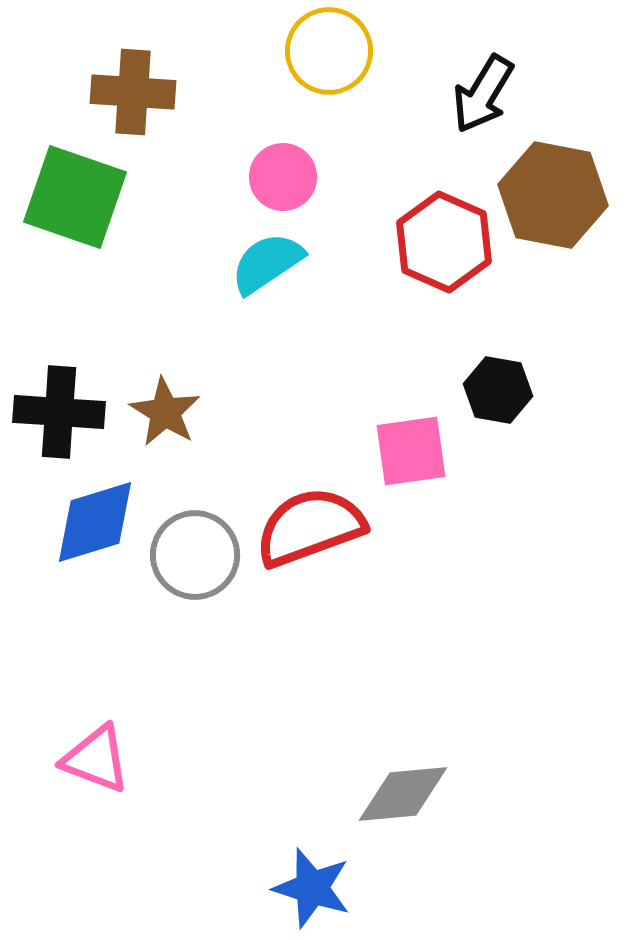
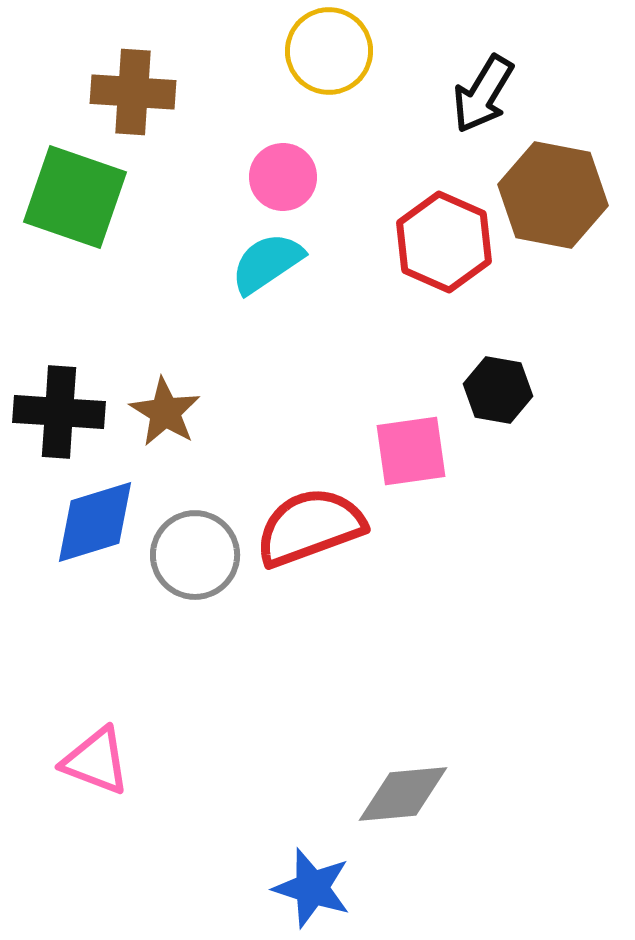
pink triangle: moved 2 px down
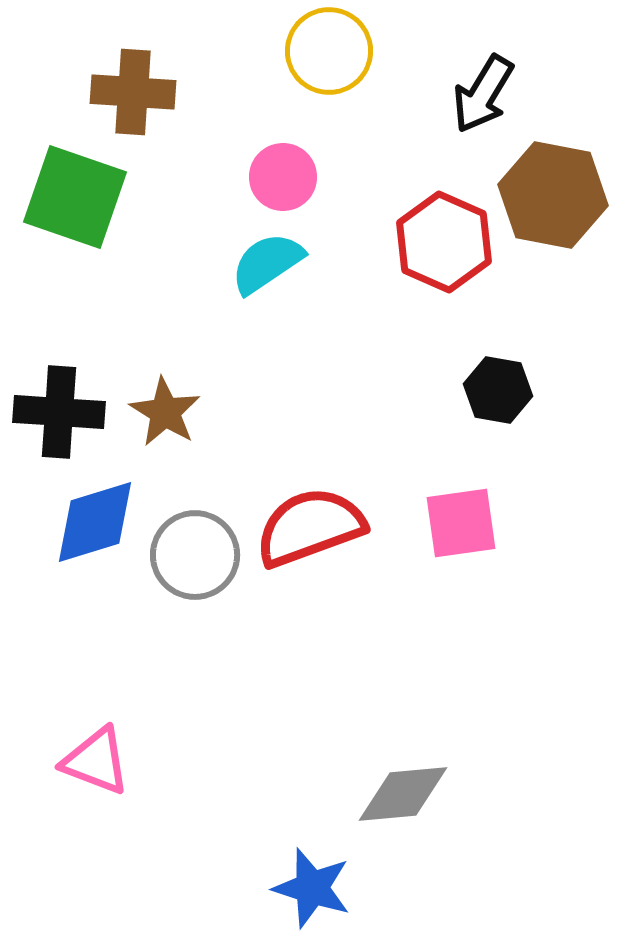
pink square: moved 50 px right, 72 px down
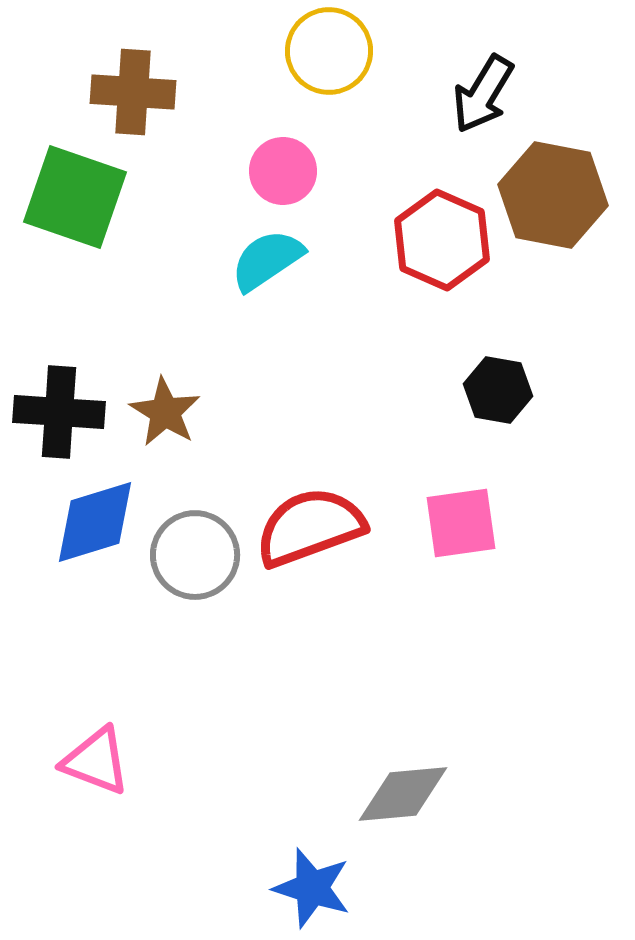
pink circle: moved 6 px up
red hexagon: moved 2 px left, 2 px up
cyan semicircle: moved 3 px up
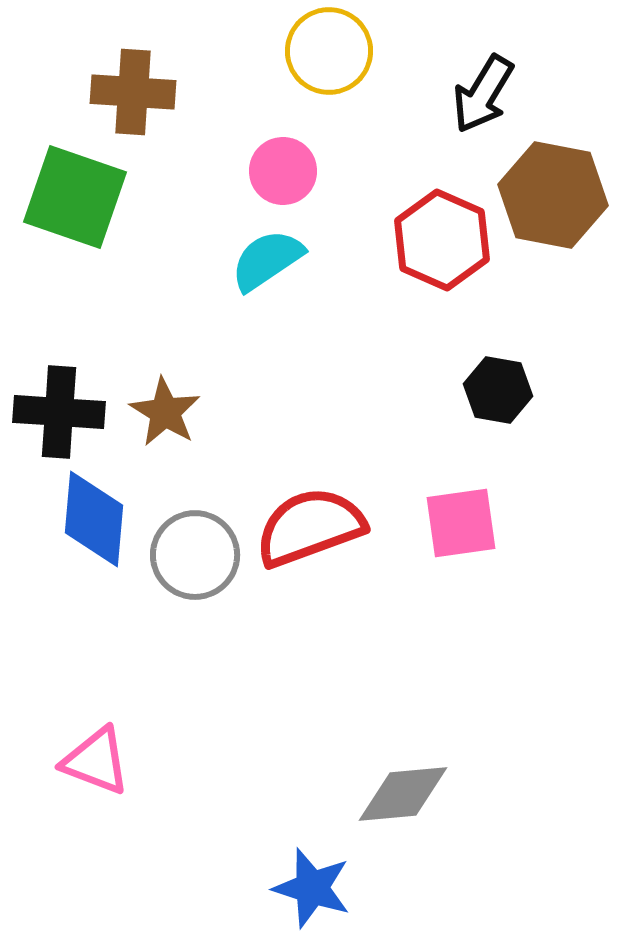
blue diamond: moved 1 px left, 3 px up; rotated 68 degrees counterclockwise
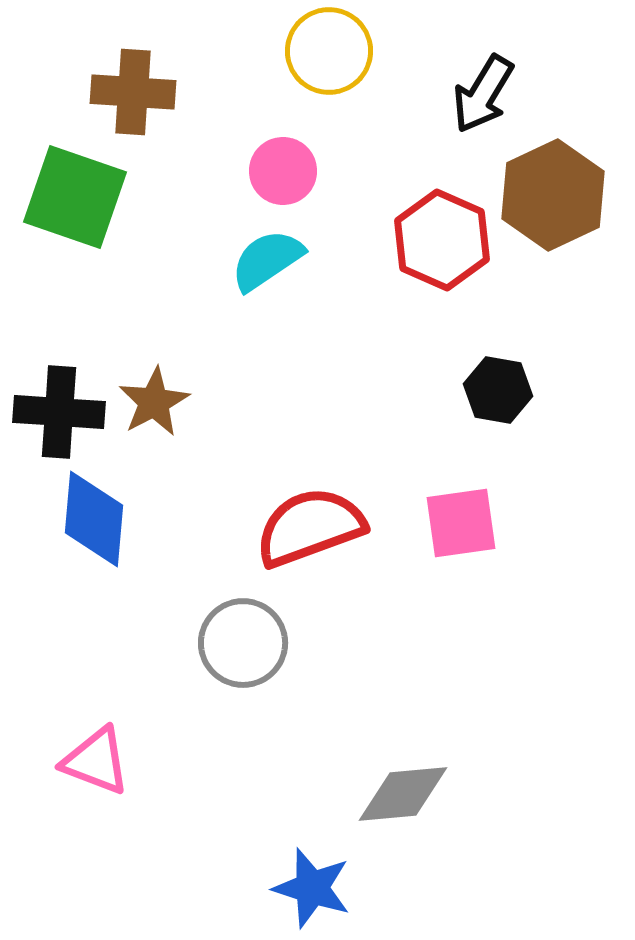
brown hexagon: rotated 24 degrees clockwise
brown star: moved 11 px left, 10 px up; rotated 12 degrees clockwise
gray circle: moved 48 px right, 88 px down
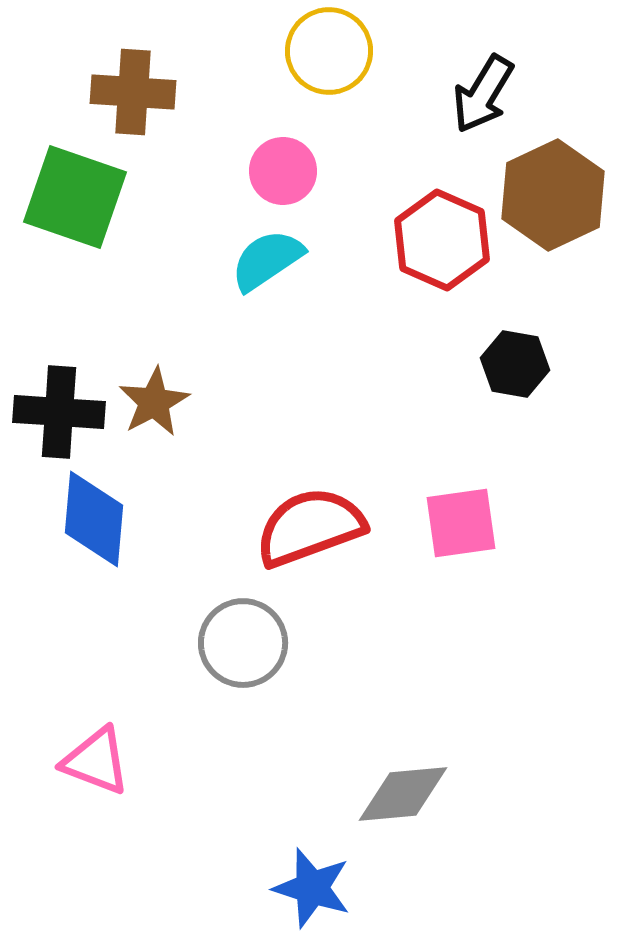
black hexagon: moved 17 px right, 26 px up
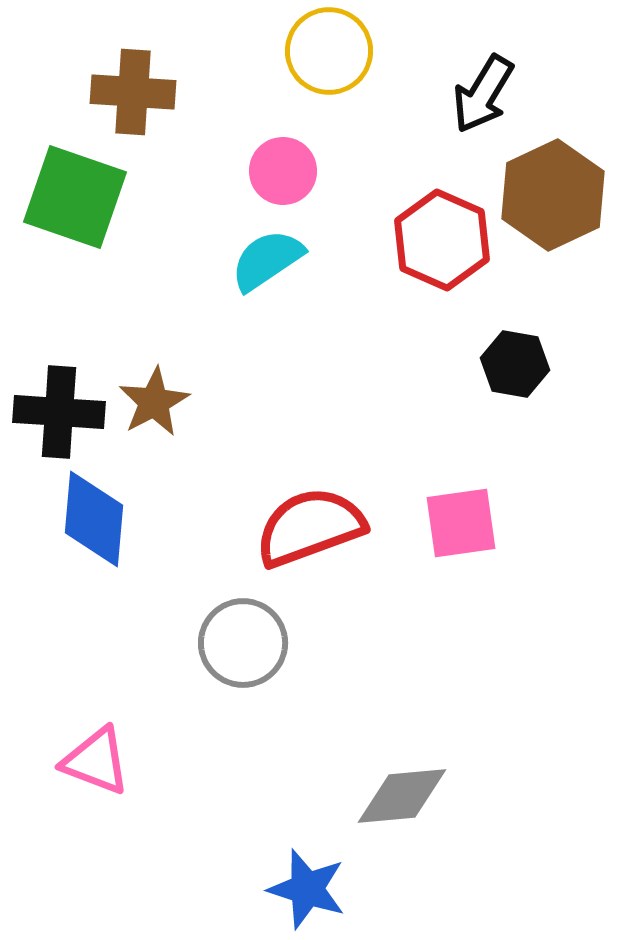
gray diamond: moved 1 px left, 2 px down
blue star: moved 5 px left, 1 px down
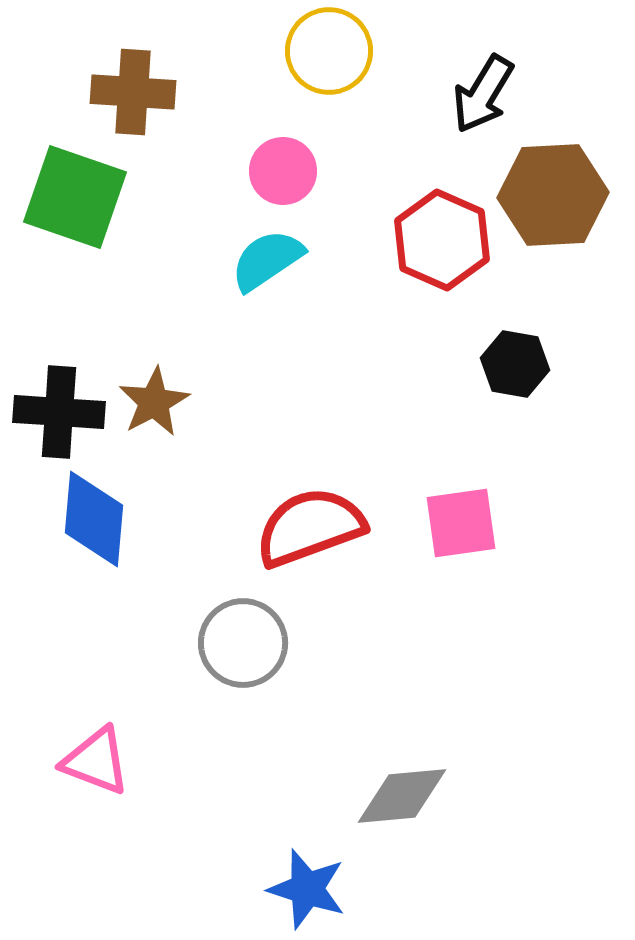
brown hexagon: rotated 22 degrees clockwise
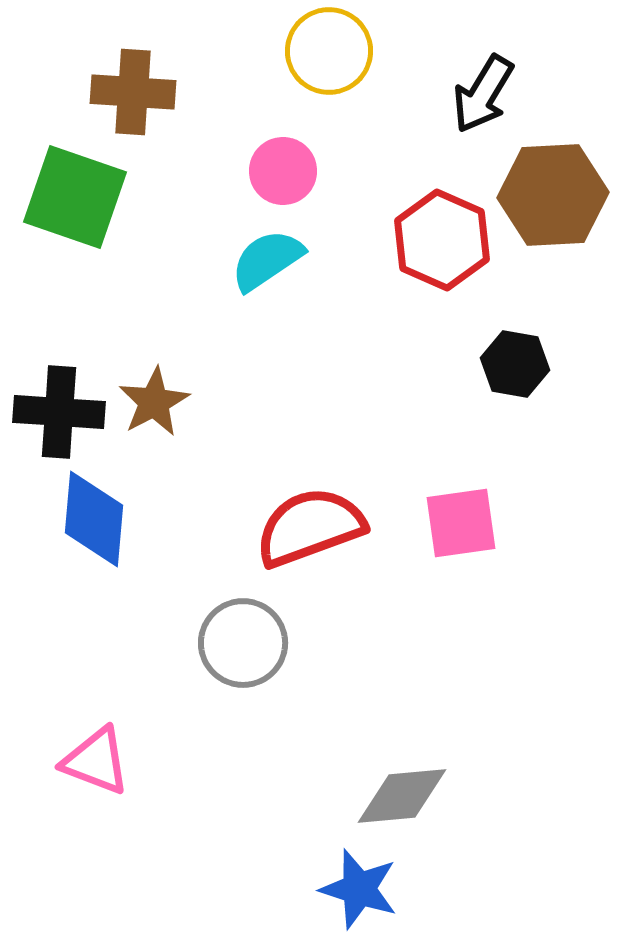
blue star: moved 52 px right
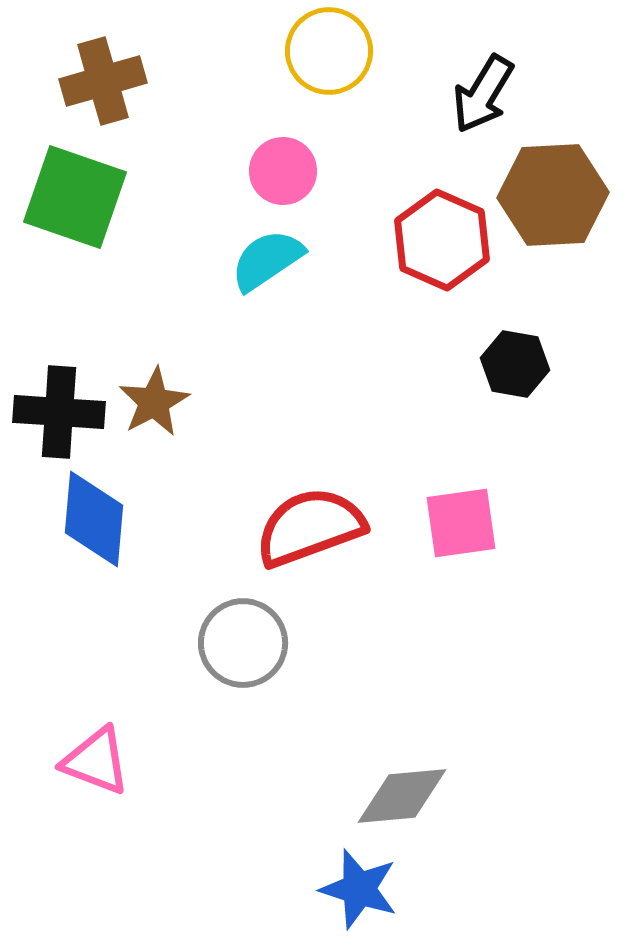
brown cross: moved 30 px left, 11 px up; rotated 20 degrees counterclockwise
